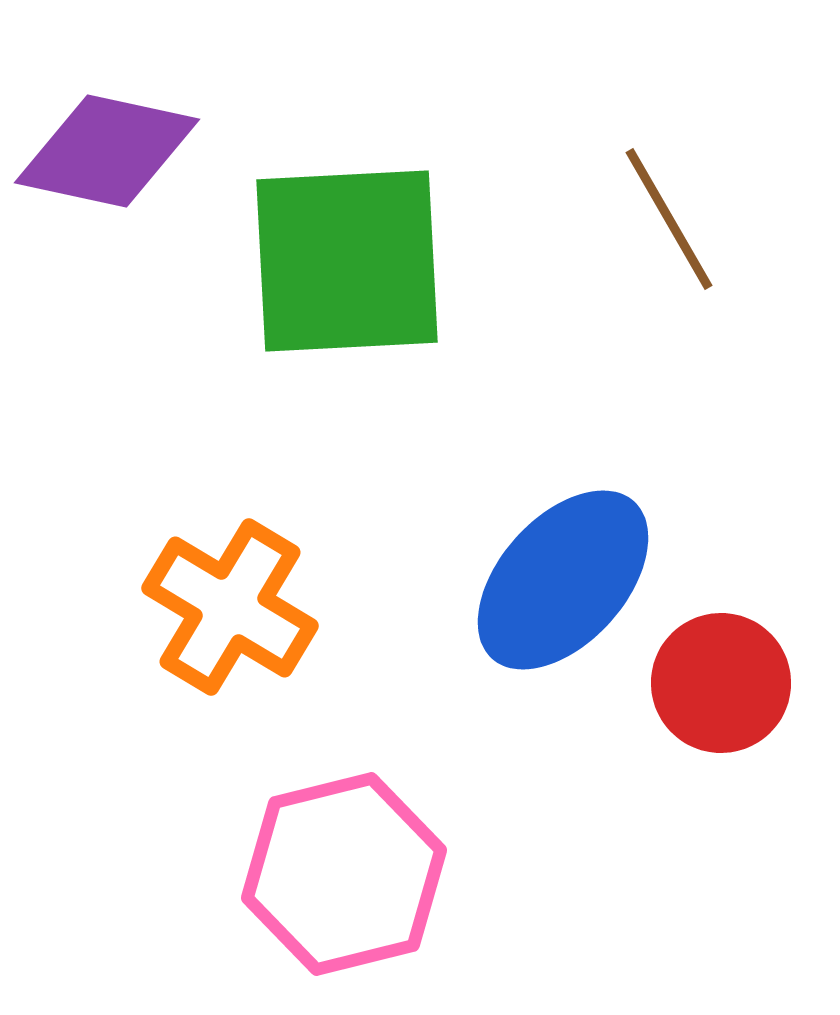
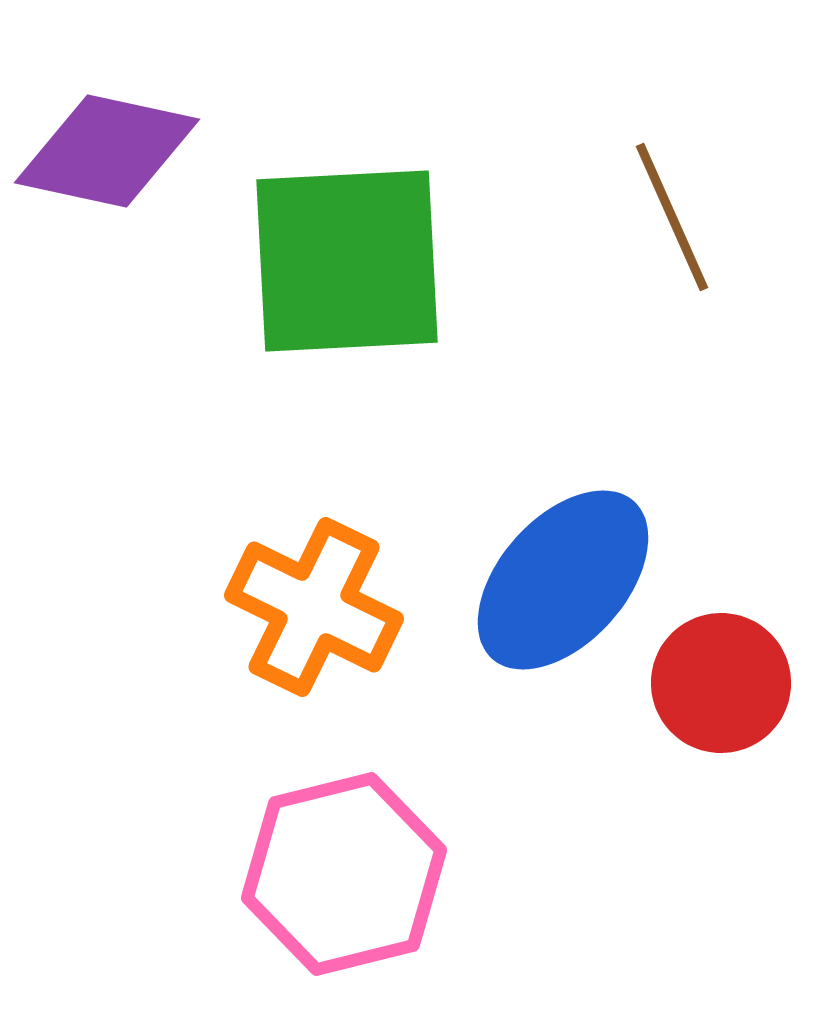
brown line: moved 3 px right, 2 px up; rotated 6 degrees clockwise
orange cross: moved 84 px right; rotated 5 degrees counterclockwise
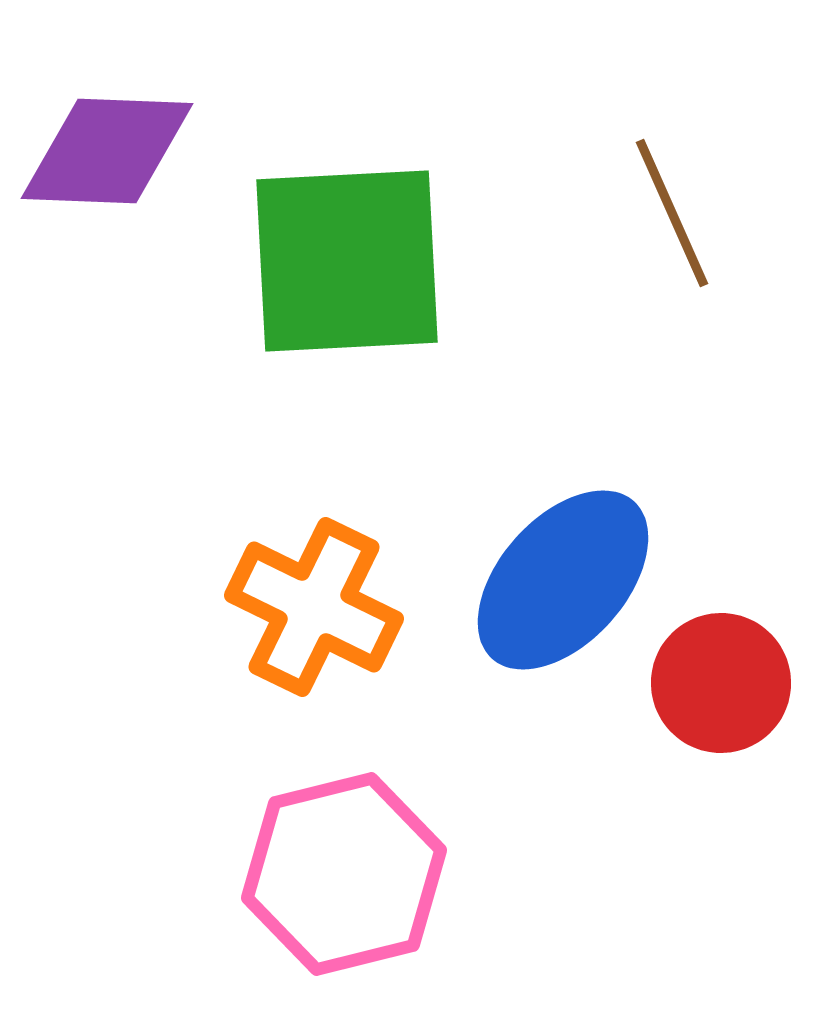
purple diamond: rotated 10 degrees counterclockwise
brown line: moved 4 px up
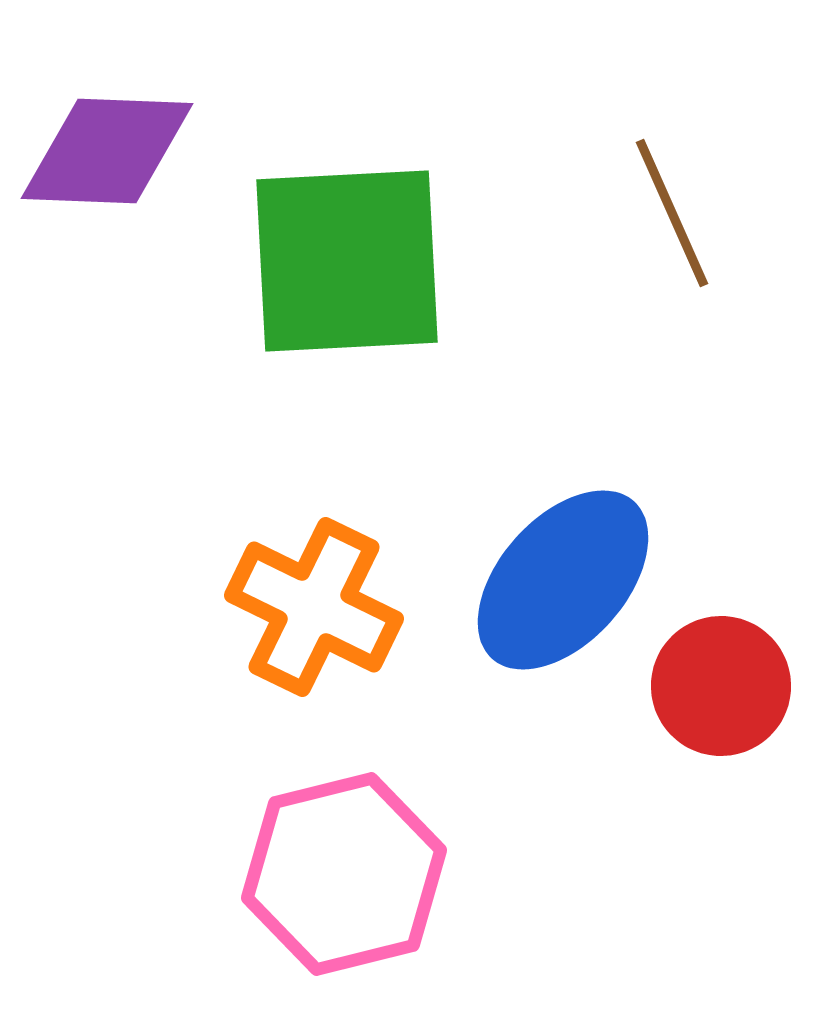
red circle: moved 3 px down
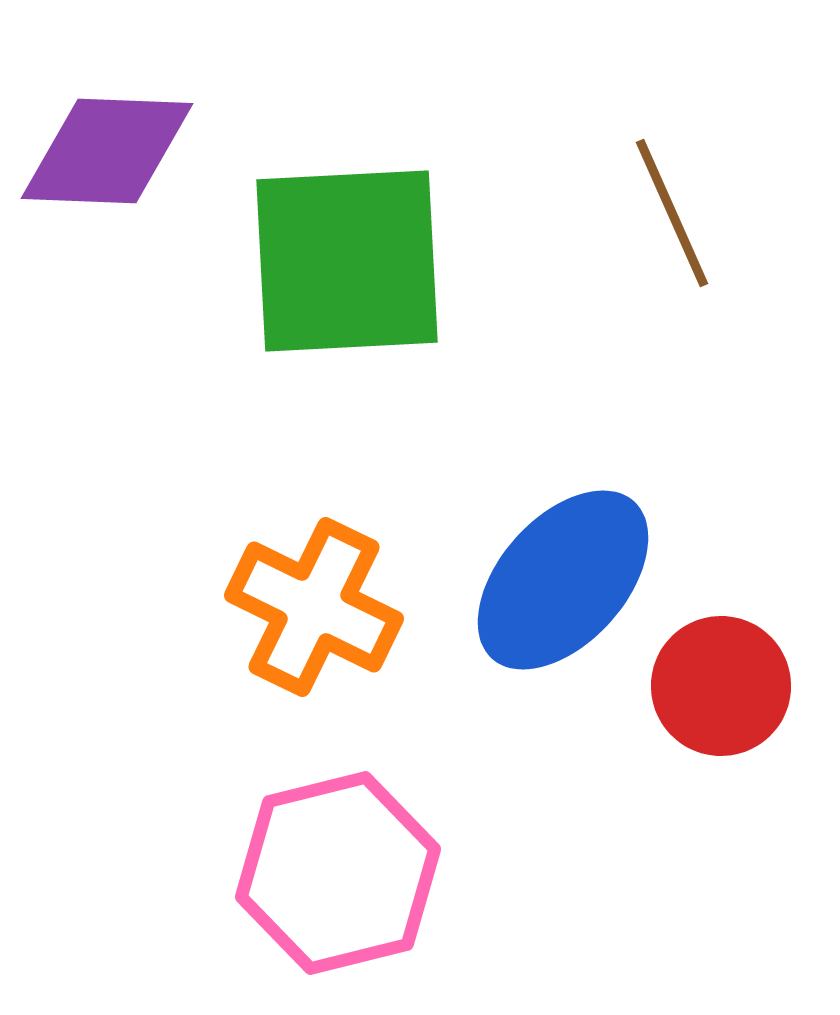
pink hexagon: moved 6 px left, 1 px up
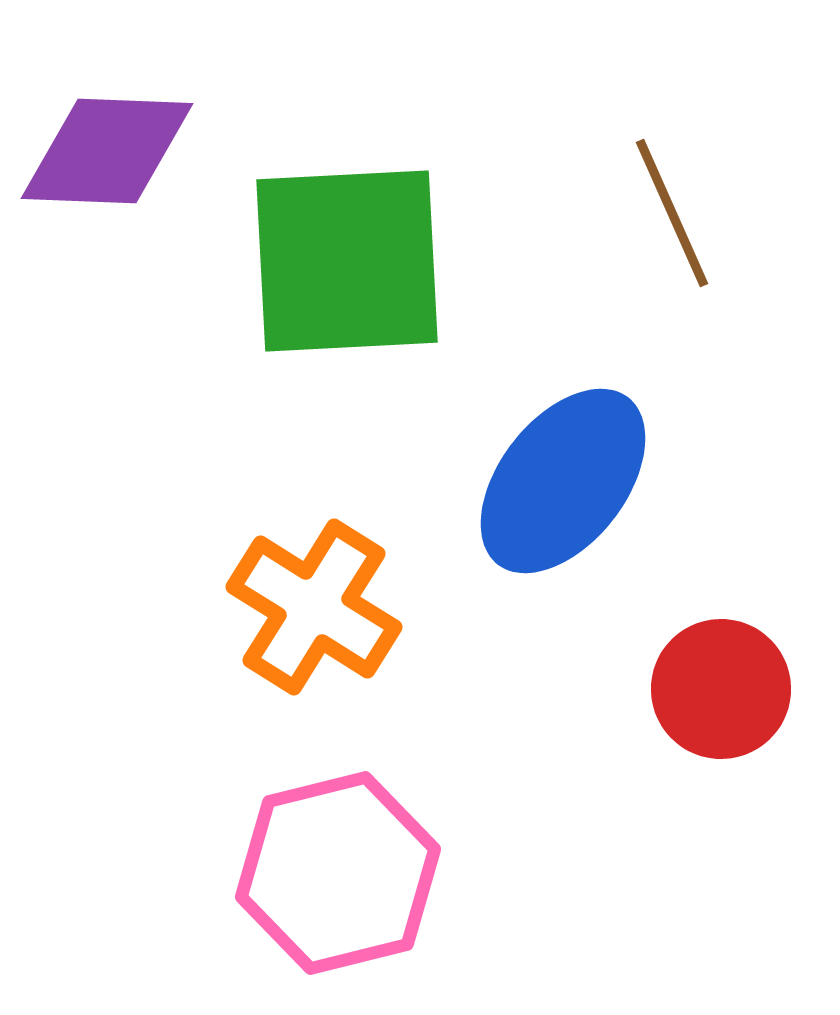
blue ellipse: moved 99 px up; rotated 4 degrees counterclockwise
orange cross: rotated 6 degrees clockwise
red circle: moved 3 px down
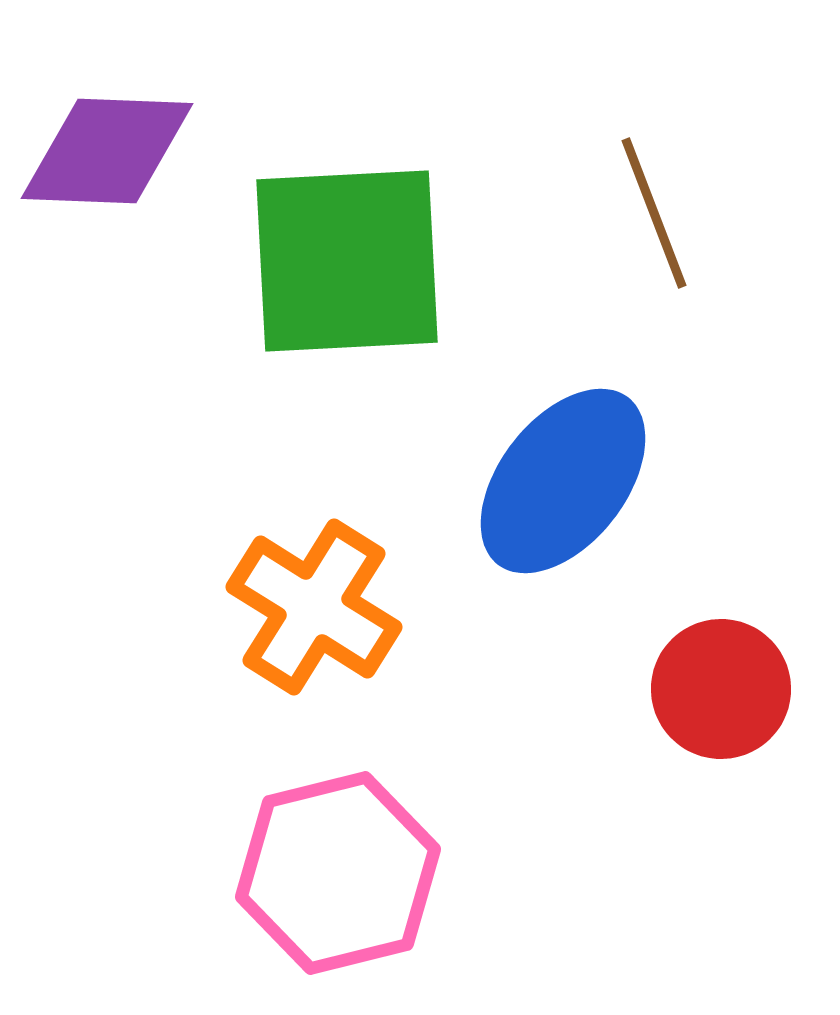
brown line: moved 18 px left; rotated 3 degrees clockwise
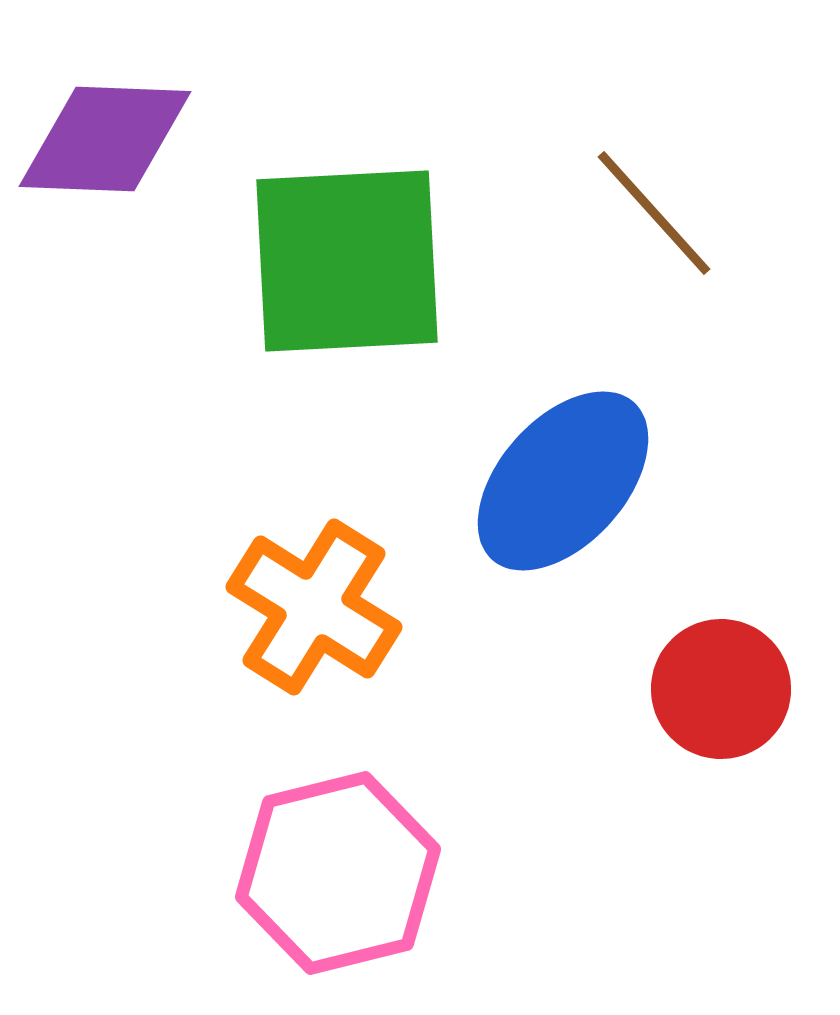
purple diamond: moved 2 px left, 12 px up
brown line: rotated 21 degrees counterclockwise
blue ellipse: rotated 4 degrees clockwise
